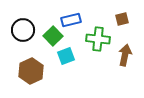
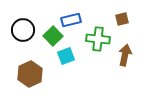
brown hexagon: moved 1 px left, 3 px down
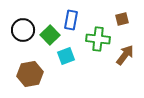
blue rectangle: rotated 66 degrees counterclockwise
green square: moved 3 px left, 1 px up
brown arrow: rotated 25 degrees clockwise
brown hexagon: rotated 15 degrees clockwise
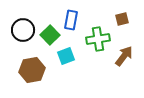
green cross: rotated 15 degrees counterclockwise
brown arrow: moved 1 px left, 1 px down
brown hexagon: moved 2 px right, 4 px up
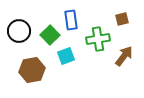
blue rectangle: rotated 18 degrees counterclockwise
black circle: moved 4 px left, 1 px down
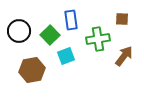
brown square: rotated 16 degrees clockwise
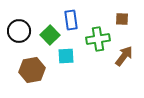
cyan square: rotated 18 degrees clockwise
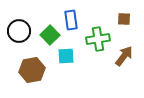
brown square: moved 2 px right
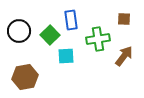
brown hexagon: moved 7 px left, 7 px down
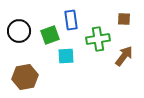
green square: rotated 24 degrees clockwise
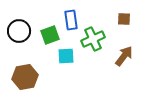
green cross: moved 5 px left; rotated 15 degrees counterclockwise
